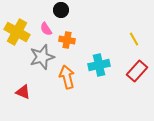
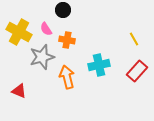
black circle: moved 2 px right
yellow cross: moved 2 px right
red triangle: moved 4 px left, 1 px up
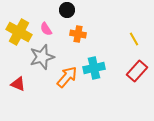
black circle: moved 4 px right
orange cross: moved 11 px right, 6 px up
cyan cross: moved 5 px left, 3 px down
orange arrow: rotated 55 degrees clockwise
red triangle: moved 1 px left, 7 px up
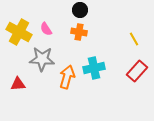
black circle: moved 13 px right
orange cross: moved 1 px right, 2 px up
gray star: moved 2 px down; rotated 20 degrees clockwise
orange arrow: rotated 25 degrees counterclockwise
red triangle: rotated 28 degrees counterclockwise
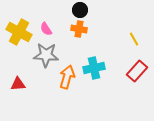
orange cross: moved 3 px up
gray star: moved 4 px right, 4 px up
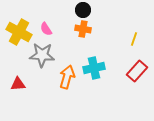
black circle: moved 3 px right
orange cross: moved 4 px right
yellow line: rotated 48 degrees clockwise
gray star: moved 4 px left
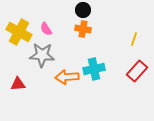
cyan cross: moved 1 px down
orange arrow: rotated 110 degrees counterclockwise
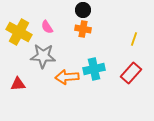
pink semicircle: moved 1 px right, 2 px up
gray star: moved 1 px right, 1 px down
red rectangle: moved 6 px left, 2 px down
